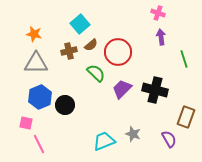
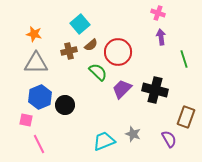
green semicircle: moved 2 px right, 1 px up
pink square: moved 3 px up
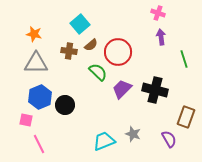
brown cross: rotated 21 degrees clockwise
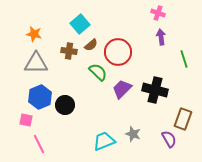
brown rectangle: moved 3 px left, 2 px down
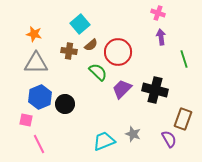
black circle: moved 1 px up
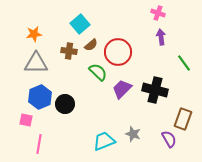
orange star: rotated 21 degrees counterclockwise
green line: moved 4 px down; rotated 18 degrees counterclockwise
pink line: rotated 36 degrees clockwise
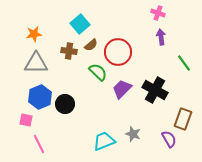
black cross: rotated 15 degrees clockwise
pink line: rotated 36 degrees counterclockwise
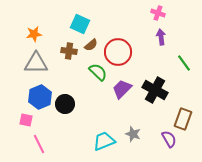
cyan square: rotated 24 degrees counterclockwise
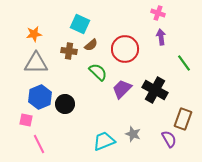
red circle: moved 7 px right, 3 px up
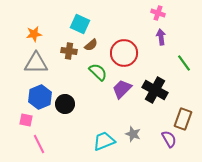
red circle: moved 1 px left, 4 px down
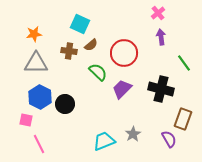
pink cross: rotated 32 degrees clockwise
black cross: moved 6 px right, 1 px up; rotated 15 degrees counterclockwise
blue hexagon: rotated 10 degrees counterclockwise
gray star: rotated 21 degrees clockwise
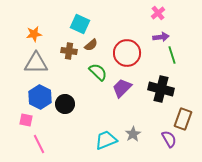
purple arrow: rotated 91 degrees clockwise
red circle: moved 3 px right
green line: moved 12 px left, 8 px up; rotated 18 degrees clockwise
purple trapezoid: moved 1 px up
cyan trapezoid: moved 2 px right, 1 px up
